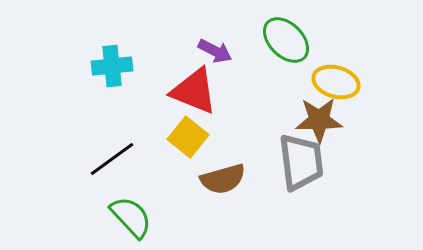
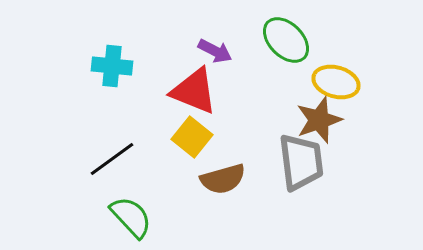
cyan cross: rotated 12 degrees clockwise
brown star: rotated 18 degrees counterclockwise
yellow square: moved 4 px right
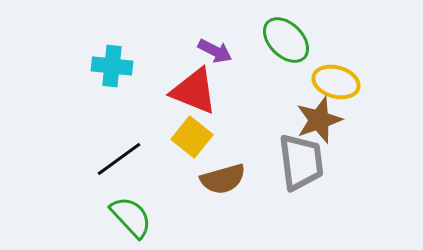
black line: moved 7 px right
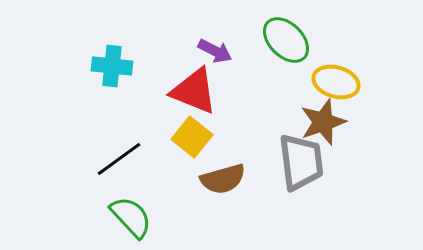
brown star: moved 4 px right, 2 px down
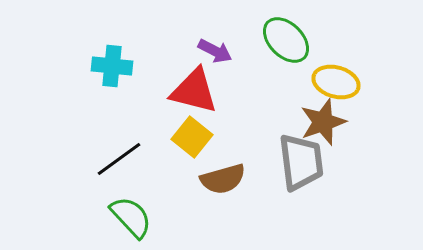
red triangle: rotated 8 degrees counterclockwise
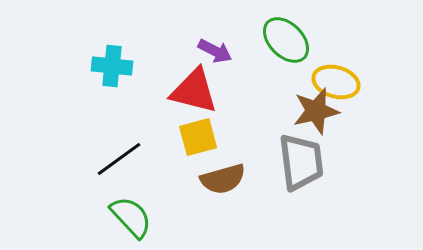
brown star: moved 7 px left, 11 px up; rotated 6 degrees clockwise
yellow square: moved 6 px right; rotated 36 degrees clockwise
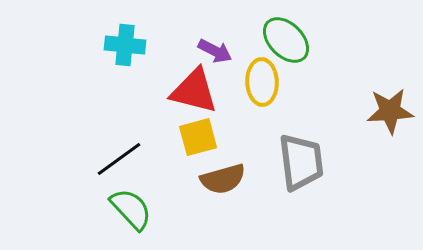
cyan cross: moved 13 px right, 21 px up
yellow ellipse: moved 74 px left; rotated 72 degrees clockwise
brown star: moved 74 px right; rotated 9 degrees clockwise
green semicircle: moved 8 px up
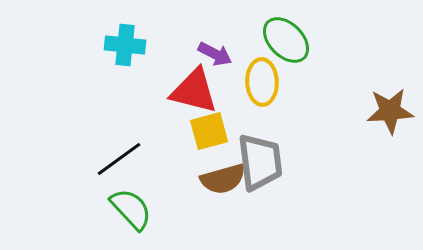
purple arrow: moved 3 px down
yellow square: moved 11 px right, 6 px up
gray trapezoid: moved 41 px left
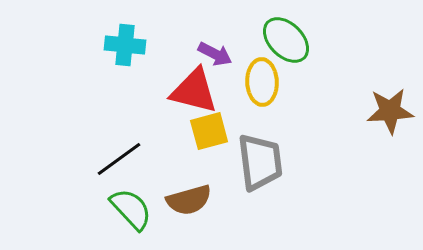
brown semicircle: moved 34 px left, 21 px down
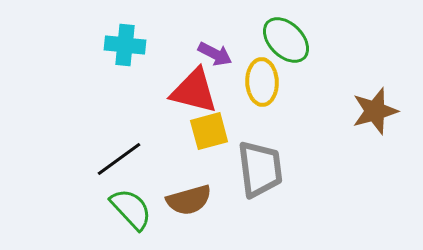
brown star: moved 15 px left; rotated 12 degrees counterclockwise
gray trapezoid: moved 7 px down
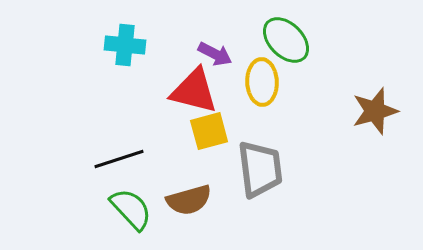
black line: rotated 18 degrees clockwise
